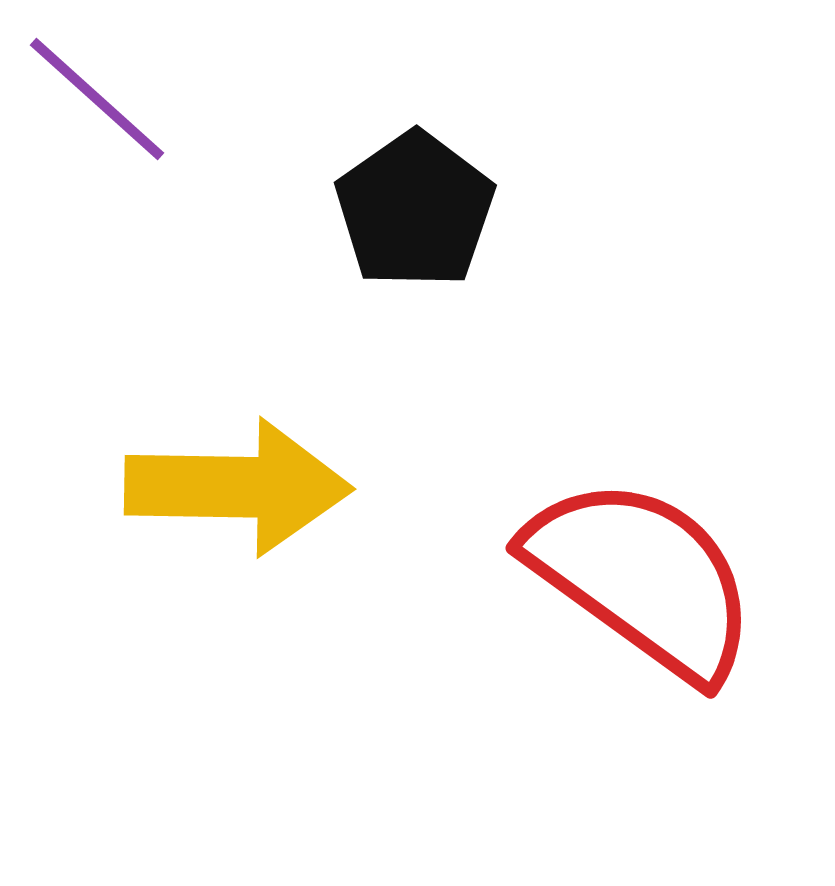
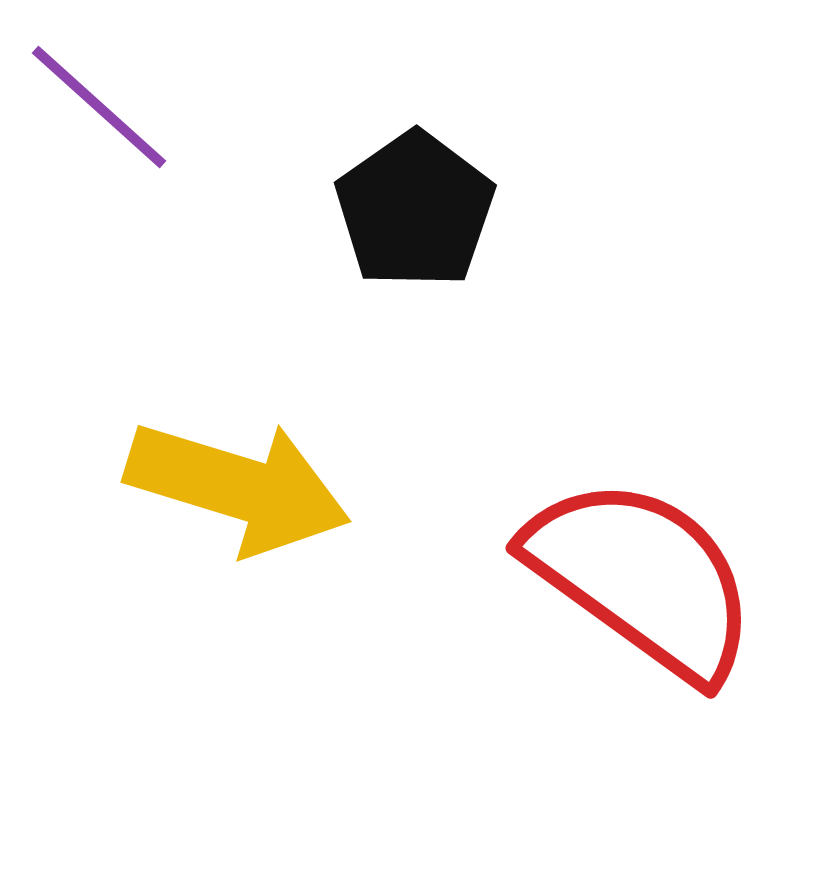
purple line: moved 2 px right, 8 px down
yellow arrow: rotated 16 degrees clockwise
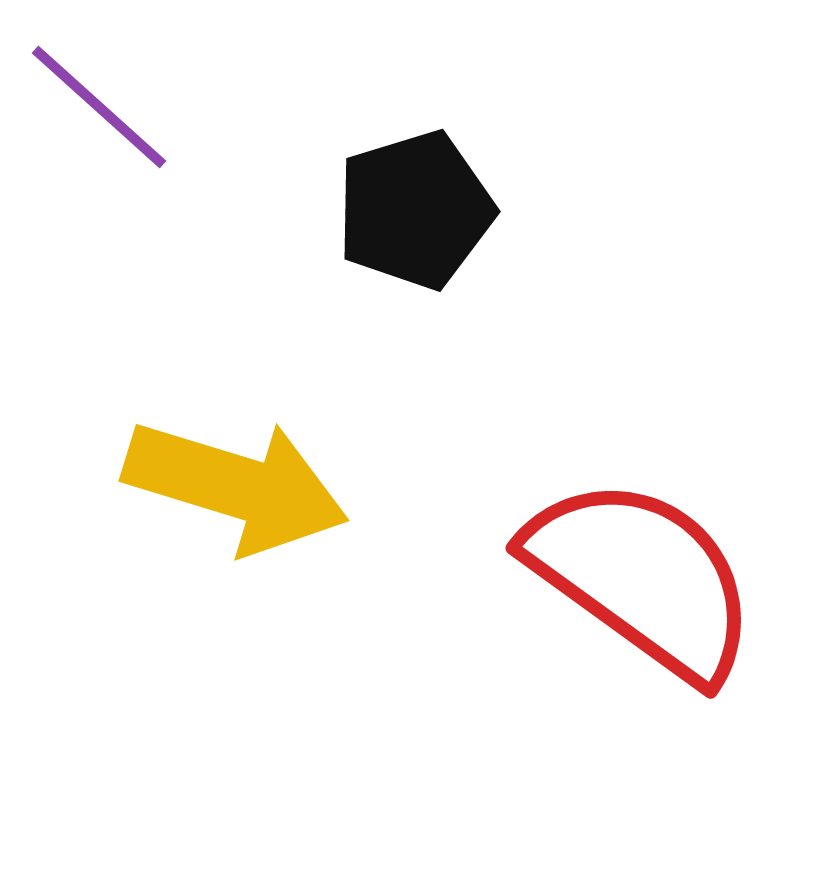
black pentagon: rotated 18 degrees clockwise
yellow arrow: moved 2 px left, 1 px up
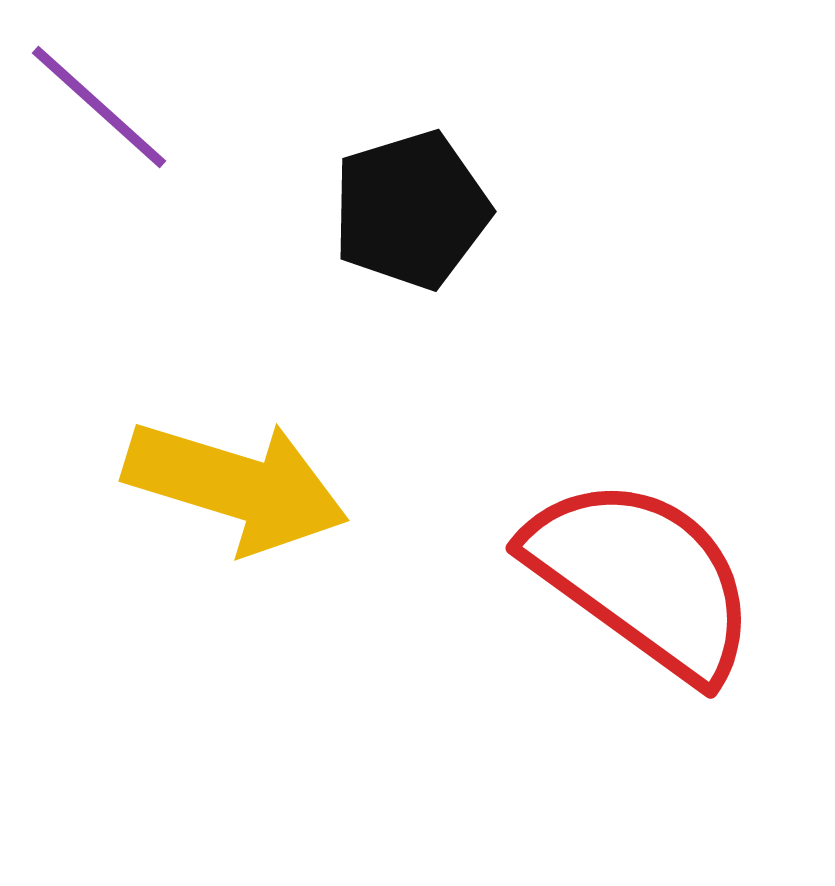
black pentagon: moved 4 px left
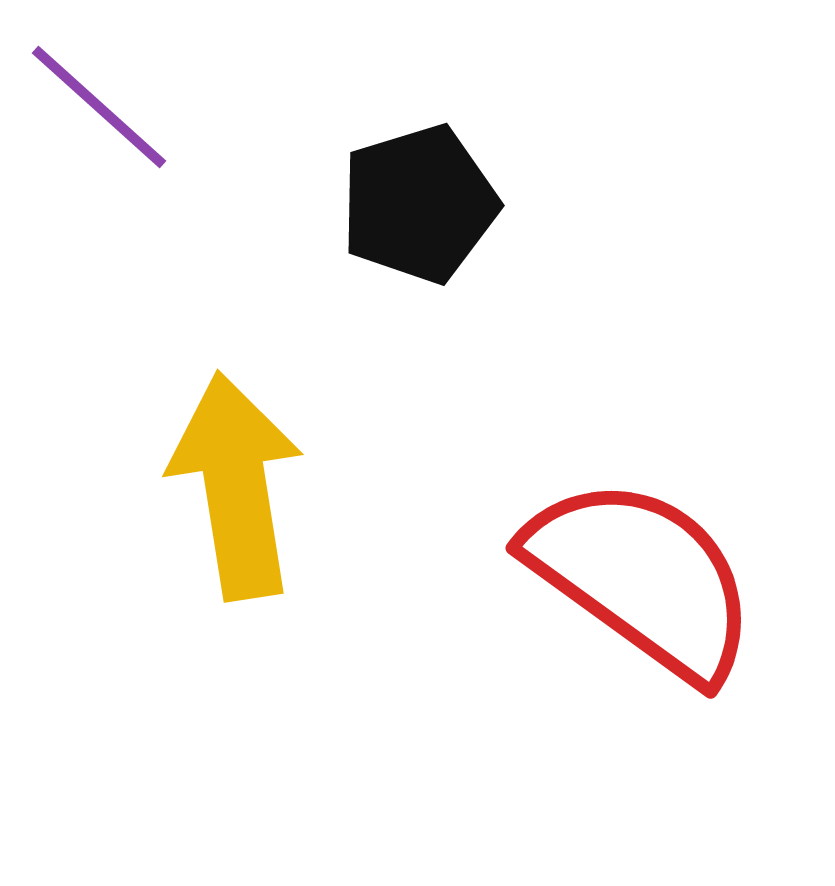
black pentagon: moved 8 px right, 6 px up
yellow arrow: rotated 116 degrees counterclockwise
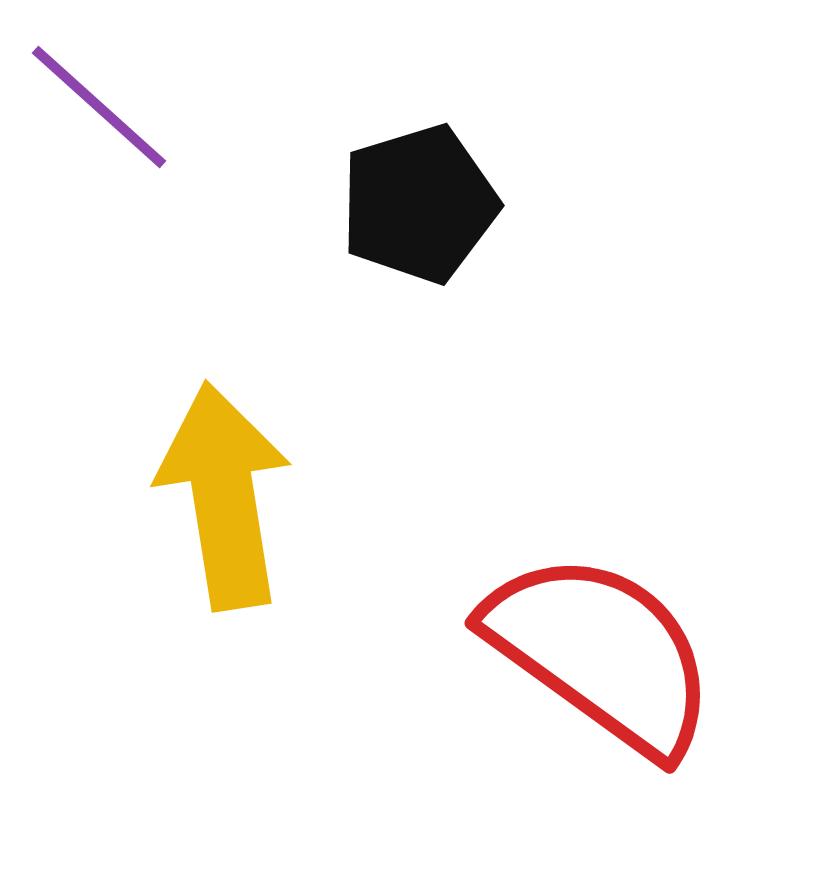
yellow arrow: moved 12 px left, 10 px down
red semicircle: moved 41 px left, 75 px down
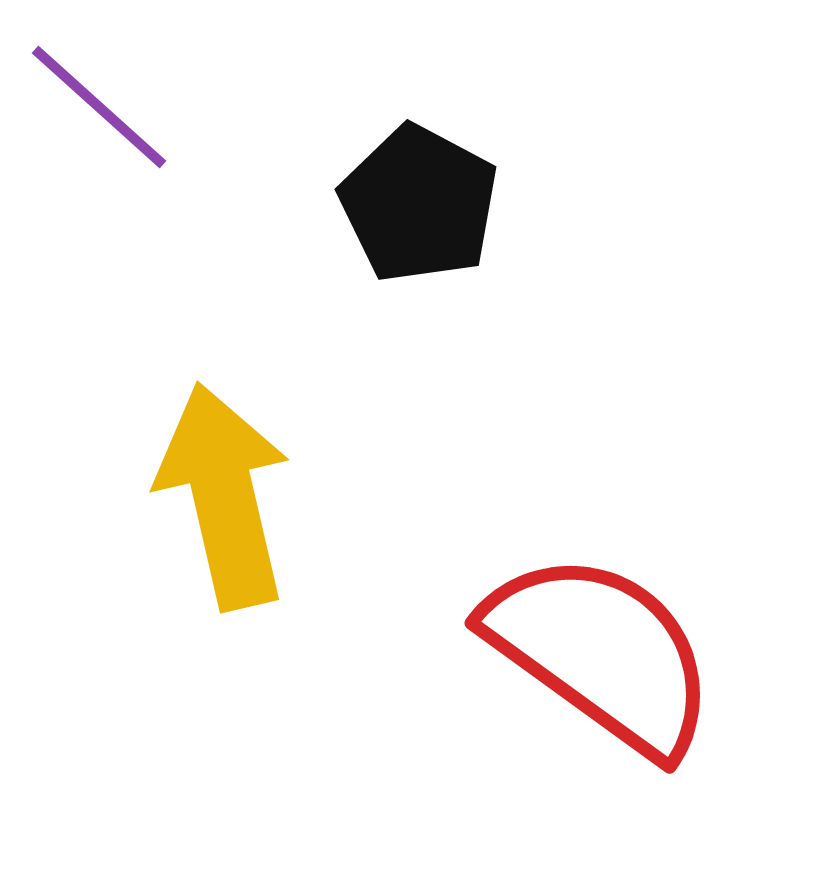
black pentagon: rotated 27 degrees counterclockwise
yellow arrow: rotated 4 degrees counterclockwise
